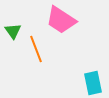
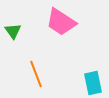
pink trapezoid: moved 2 px down
orange line: moved 25 px down
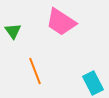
orange line: moved 1 px left, 3 px up
cyan rectangle: rotated 15 degrees counterclockwise
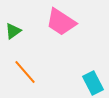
green triangle: rotated 30 degrees clockwise
orange line: moved 10 px left, 1 px down; rotated 20 degrees counterclockwise
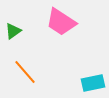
cyan rectangle: rotated 75 degrees counterclockwise
